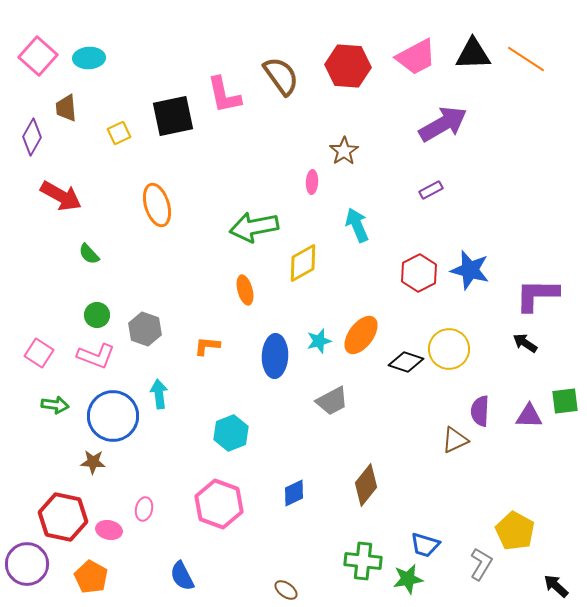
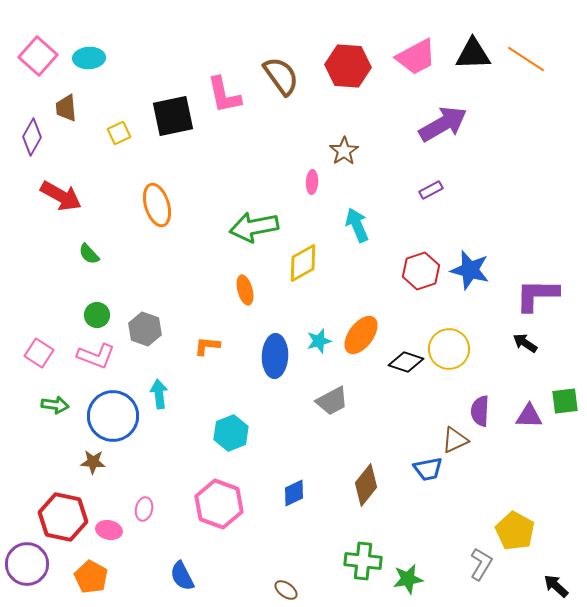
red hexagon at (419, 273): moved 2 px right, 2 px up; rotated 9 degrees clockwise
blue trapezoid at (425, 545): moved 3 px right, 76 px up; rotated 28 degrees counterclockwise
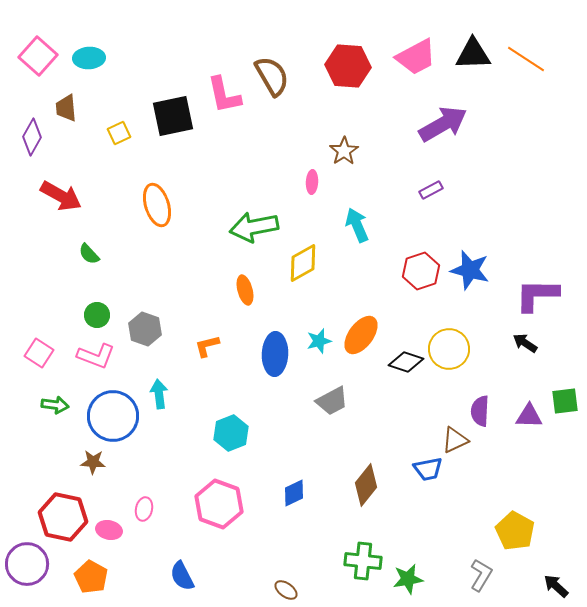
brown semicircle at (281, 76): moved 9 px left; rotated 6 degrees clockwise
orange L-shape at (207, 346): rotated 20 degrees counterclockwise
blue ellipse at (275, 356): moved 2 px up
gray L-shape at (481, 564): moved 11 px down
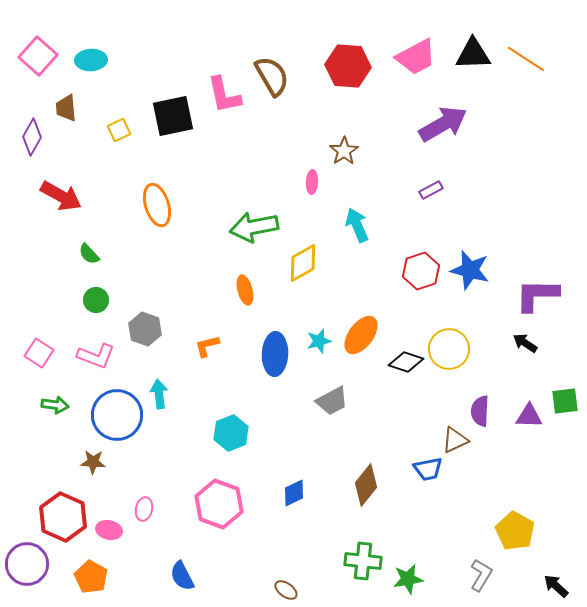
cyan ellipse at (89, 58): moved 2 px right, 2 px down
yellow square at (119, 133): moved 3 px up
green circle at (97, 315): moved 1 px left, 15 px up
blue circle at (113, 416): moved 4 px right, 1 px up
red hexagon at (63, 517): rotated 12 degrees clockwise
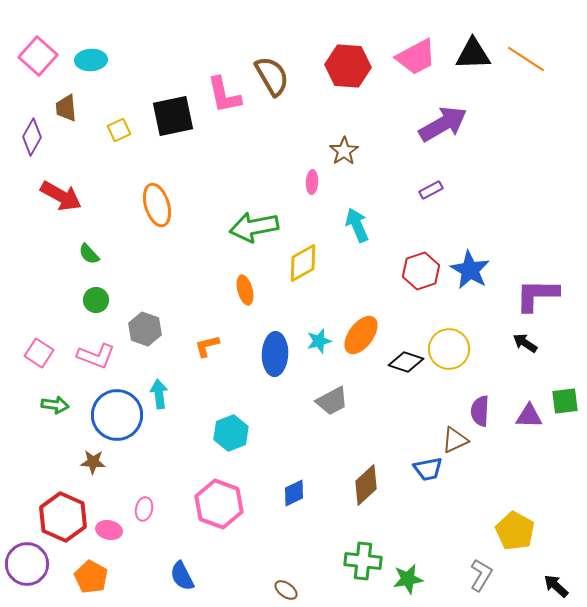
blue star at (470, 270): rotated 15 degrees clockwise
brown diamond at (366, 485): rotated 9 degrees clockwise
